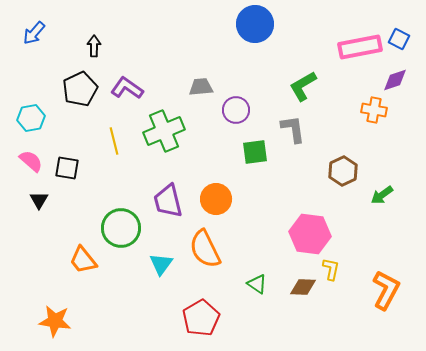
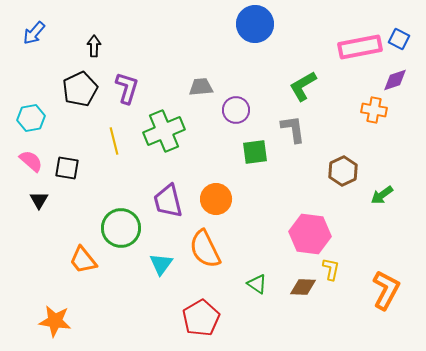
purple L-shape: rotated 72 degrees clockwise
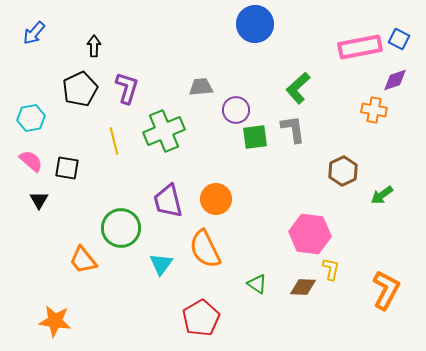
green L-shape: moved 5 px left, 2 px down; rotated 12 degrees counterclockwise
green square: moved 15 px up
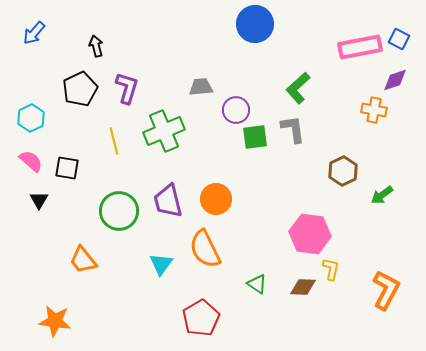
black arrow: moved 2 px right; rotated 15 degrees counterclockwise
cyan hexagon: rotated 16 degrees counterclockwise
green circle: moved 2 px left, 17 px up
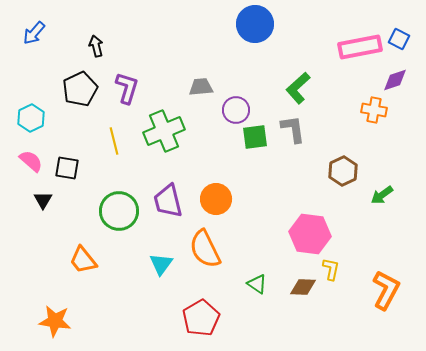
black triangle: moved 4 px right
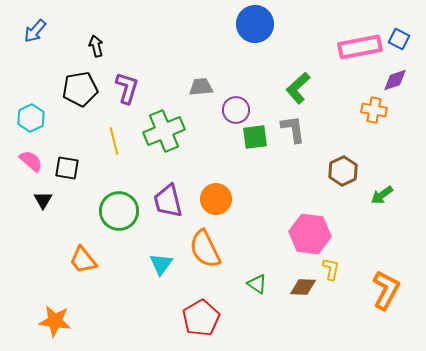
blue arrow: moved 1 px right, 2 px up
black pentagon: rotated 16 degrees clockwise
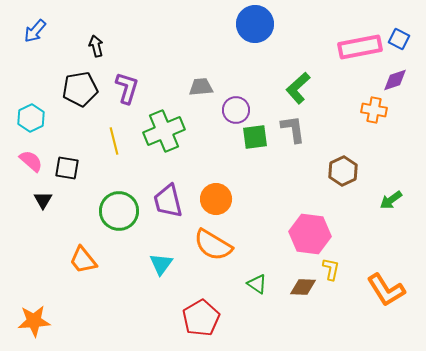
green arrow: moved 9 px right, 5 px down
orange semicircle: moved 8 px right, 4 px up; rotated 33 degrees counterclockwise
orange L-shape: rotated 120 degrees clockwise
orange star: moved 21 px left; rotated 12 degrees counterclockwise
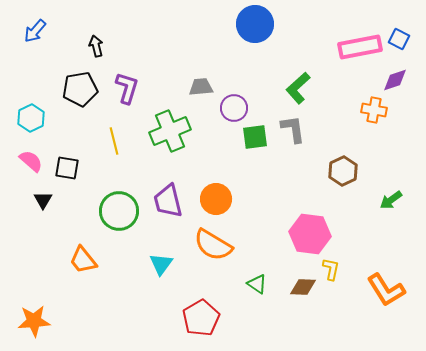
purple circle: moved 2 px left, 2 px up
green cross: moved 6 px right
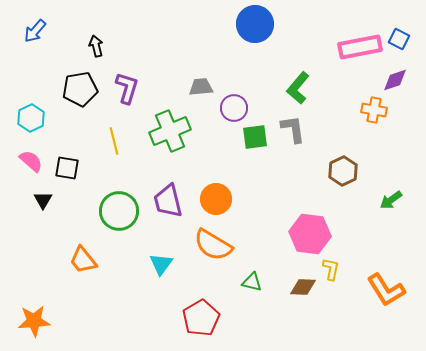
green L-shape: rotated 8 degrees counterclockwise
green triangle: moved 5 px left, 2 px up; rotated 20 degrees counterclockwise
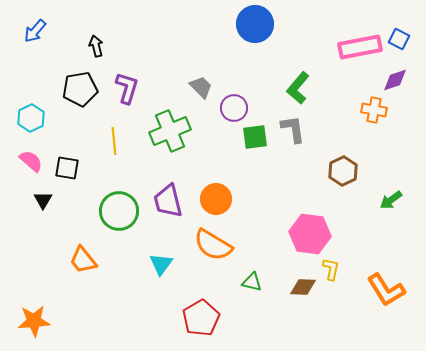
gray trapezoid: rotated 50 degrees clockwise
yellow line: rotated 8 degrees clockwise
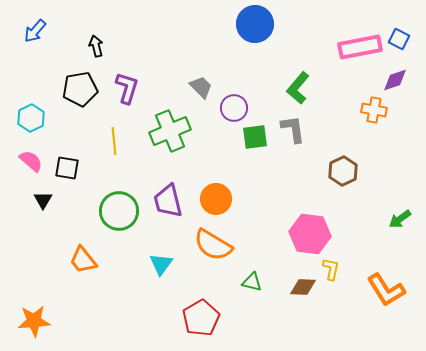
green arrow: moved 9 px right, 19 px down
